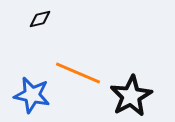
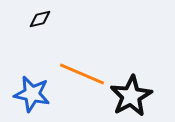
orange line: moved 4 px right, 1 px down
blue star: moved 1 px up
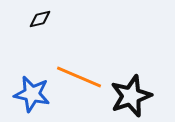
orange line: moved 3 px left, 3 px down
black star: rotated 9 degrees clockwise
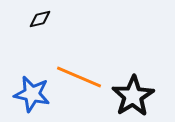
black star: moved 2 px right; rotated 12 degrees counterclockwise
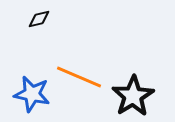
black diamond: moved 1 px left
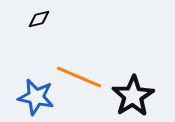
blue star: moved 4 px right, 3 px down
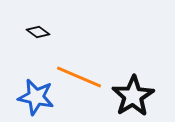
black diamond: moved 1 px left, 13 px down; rotated 50 degrees clockwise
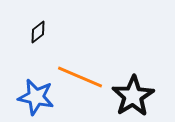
black diamond: rotated 75 degrees counterclockwise
orange line: moved 1 px right
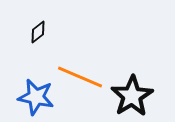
black star: moved 1 px left
